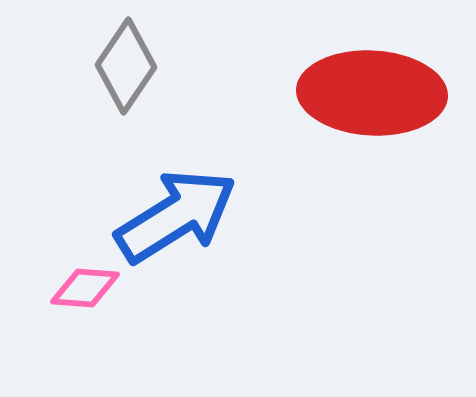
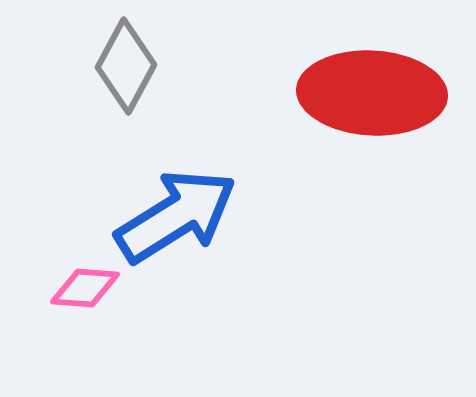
gray diamond: rotated 6 degrees counterclockwise
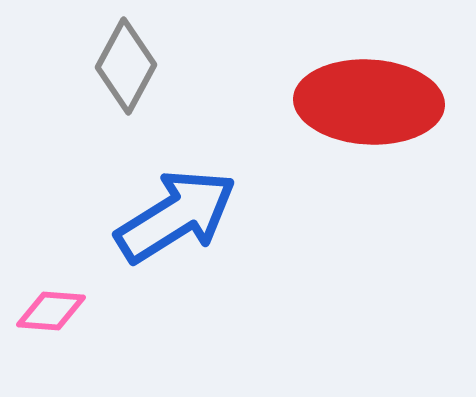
red ellipse: moved 3 px left, 9 px down
pink diamond: moved 34 px left, 23 px down
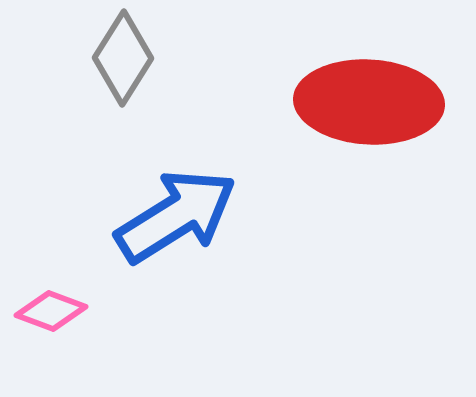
gray diamond: moved 3 px left, 8 px up; rotated 4 degrees clockwise
pink diamond: rotated 16 degrees clockwise
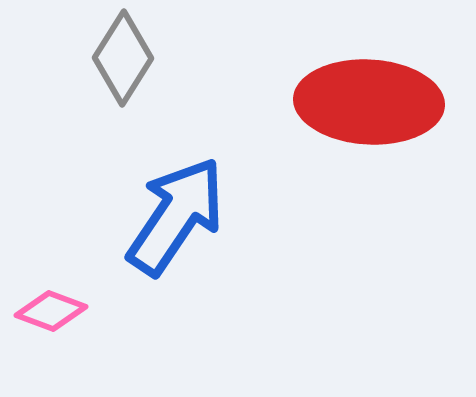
blue arrow: rotated 24 degrees counterclockwise
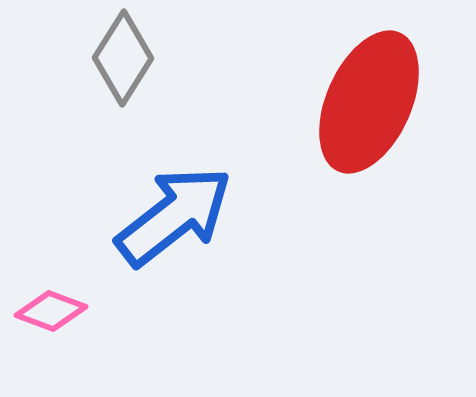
red ellipse: rotated 69 degrees counterclockwise
blue arrow: moved 2 px left; rotated 18 degrees clockwise
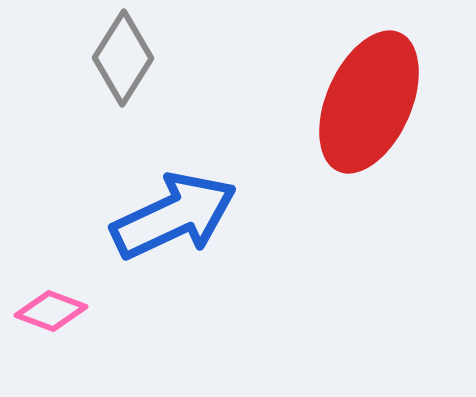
blue arrow: rotated 13 degrees clockwise
